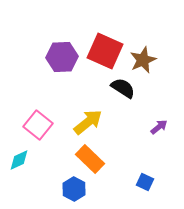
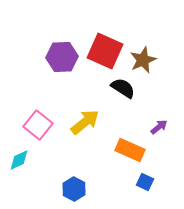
yellow arrow: moved 3 px left
orange rectangle: moved 40 px right, 9 px up; rotated 20 degrees counterclockwise
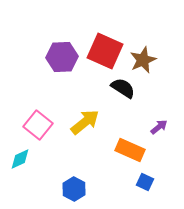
cyan diamond: moved 1 px right, 1 px up
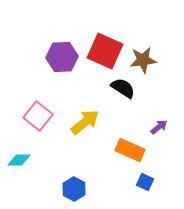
brown star: rotated 16 degrees clockwise
pink square: moved 9 px up
cyan diamond: moved 1 px left, 1 px down; rotated 25 degrees clockwise
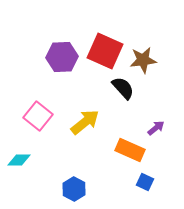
black semicircle: rotated 15 degrees clockwise
purple arrow: moved 3 px left, 1 px down
